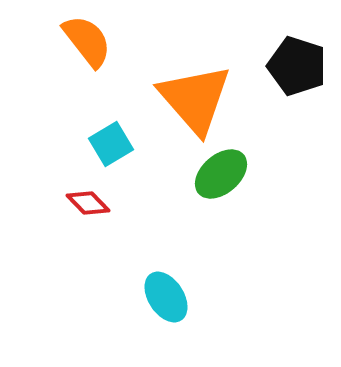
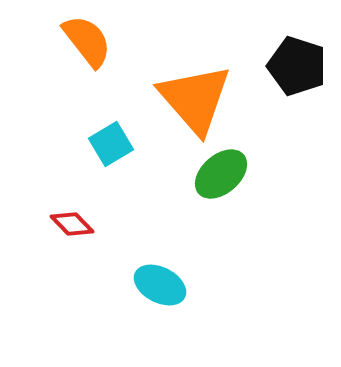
red diamond: moved 16 px left, 21 px down
cyan ellipse: moved 6 px left, 12 px up; rotated 30 degrees counterclockwise
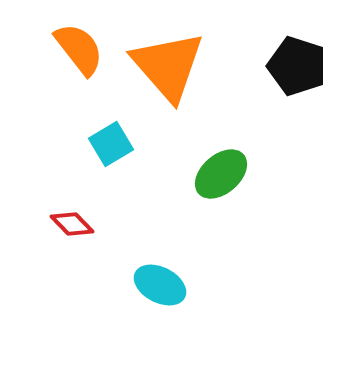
orange semicircle: moved 8 px left, 8 px down
orange triangle: moved 27 px left, 33 px up
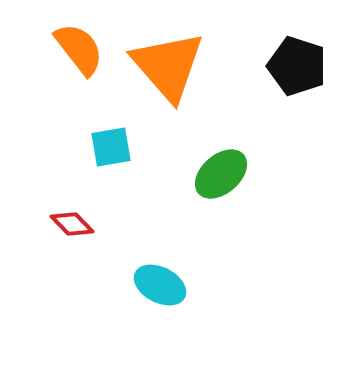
cyan square: moved 3 px down; rotated 21 degrees clockwise
